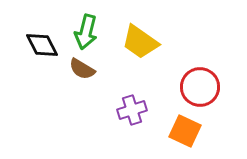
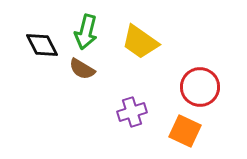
purple cross: moved 2 px down
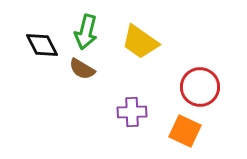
purple cross: rotated 16 degrees clockwise
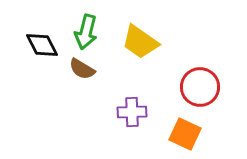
orange square: moved 3 px down
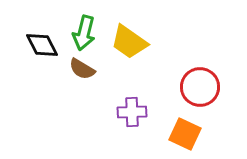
green arrow: moved 2 px left, 1 px down
yellow trapezoid: moved 11 px left
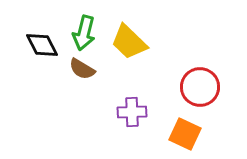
yellow trapezoid: rotated 9 degrees clockwise
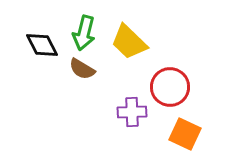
red circle: moved 30 px left
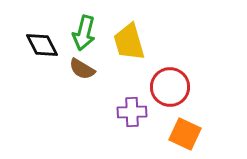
yellow trapezoid: rotated 30 degrees clockwise
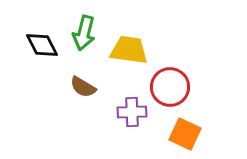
yellow trapezoid: moved 8 px down; rotated 114 degrees clockwise
brown semicircle: moved 1 px right, 18 px down
